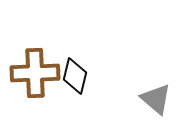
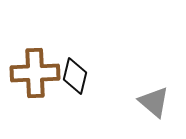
gray triangle: moved 2 px left, 3 px down
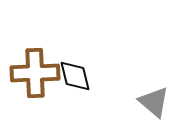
black diamond: rotated 27 degrees counterclockwise
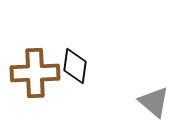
black diamond: moved 10 px up; rotated 21 degrees clockwise
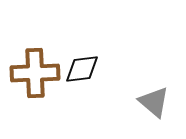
black diamond: moved 7 px right, 3 px down; rotated 75 degrees clockwise
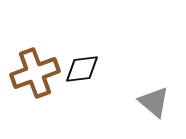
brown cross: rotated 18 degrees counterclockwise
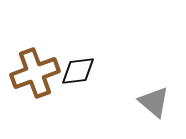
black diamond: moved 4 px left, 2 px down
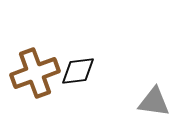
gray triangle: rotated 32 degrees counterclockwise
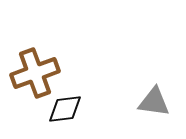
black diamond: moved 13 px left, 38 px down
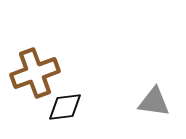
black diamond: moved 2 px up
